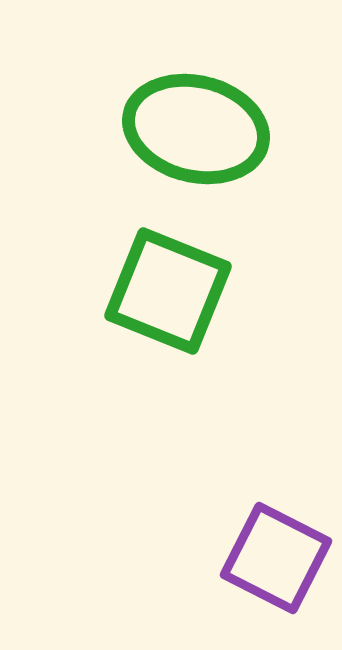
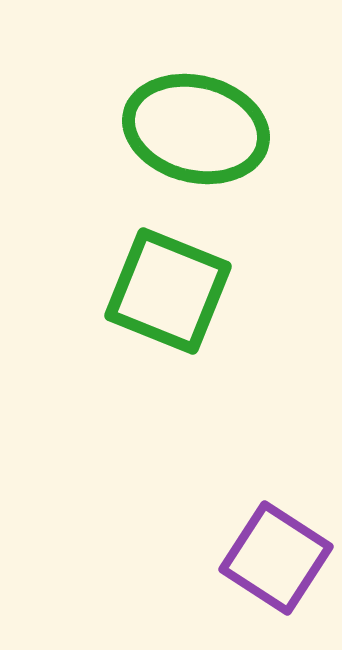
purple square: rotated 6 degrees clockwise
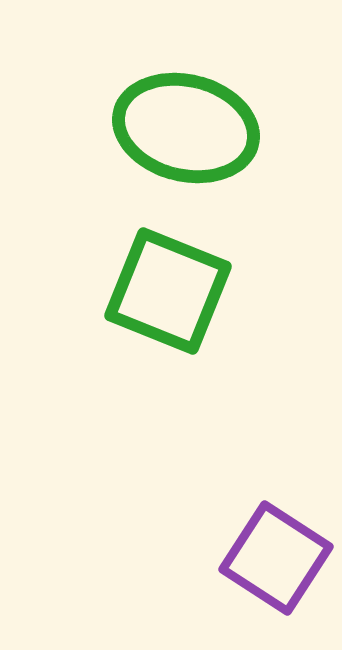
green ellipse: moved 10 px left, 1 px up
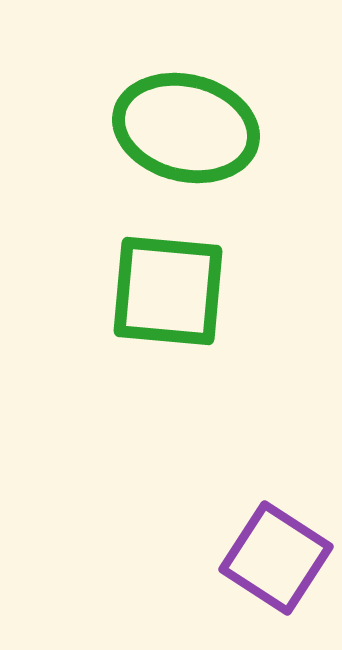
green square: rotated 17 degrees counterclockwise
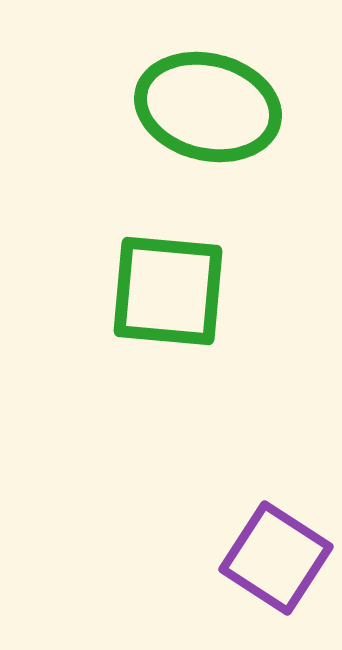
green ellipse: moved 22 px right, 21 px up
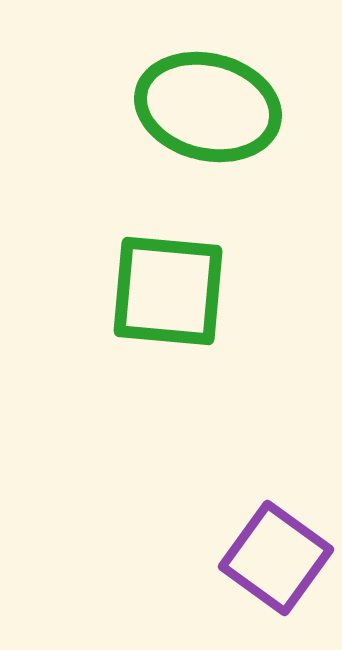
purple square: rotated 3 degrees clockwise
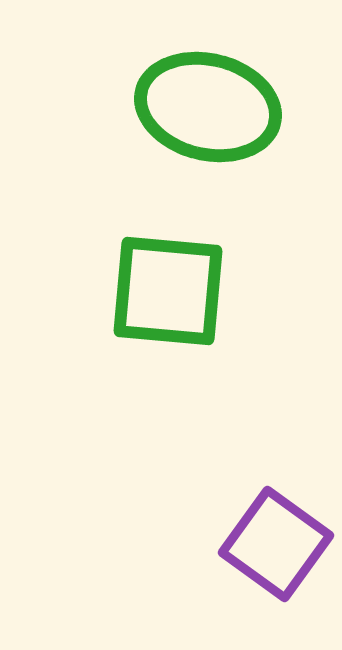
purple square: moved 14 px up
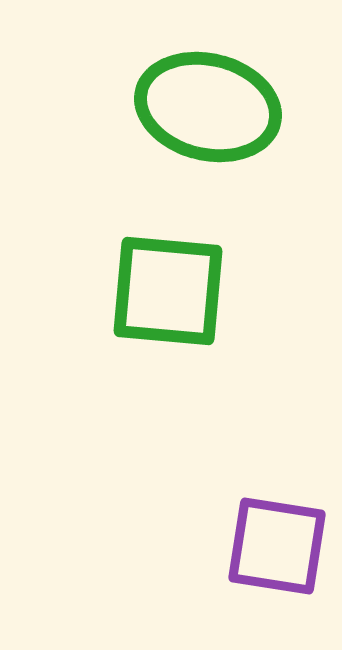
purple square: moved 1 px right, 2 px down; rotated 27 degrees counterclockwise
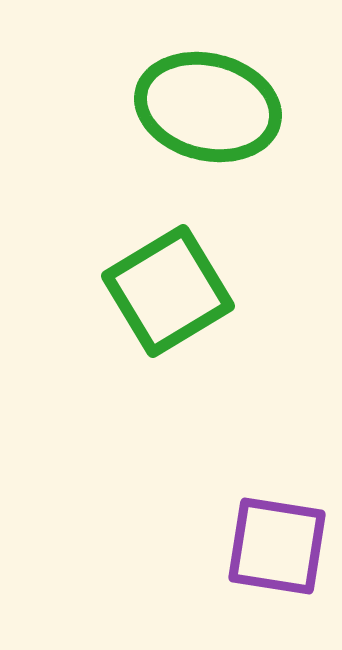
green square: rotated 36 degrees counterclockwise
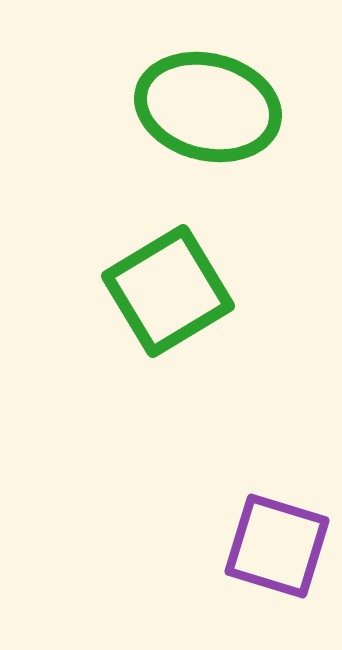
purple square: rotated 8 degrees clockwise
